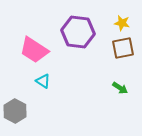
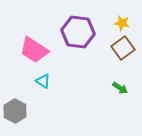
brown square: rotated 25 degrees counterclockwise
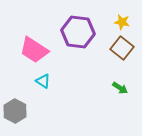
yellow star: moved 1 px up
brown square: moved 1 px left; rotated 15 degrees counterclockwise
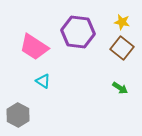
pink trapezoid: moved 3 px up
gray hexagon: moved 3 px right, 4 px down
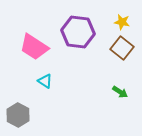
cyan triangle: moved 2 px right
green arrow: moved 4 px down
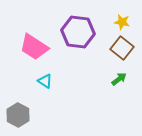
green arrow: moved 1 px left, 13 px up; rotated 70 degrees counterclockwise
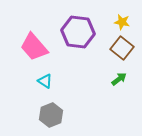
pink trapezoid: rotated 16 degrees clockwise
gray hexagon: moved 33 px right; rotated 10 degrees clockwise
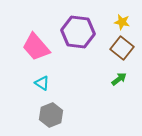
pink trapezoid: moved 2 px right
cyan triangle: moved 3 px left, 2 px down
